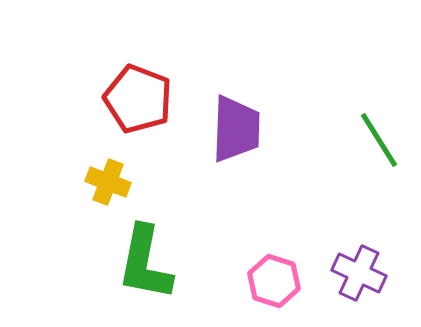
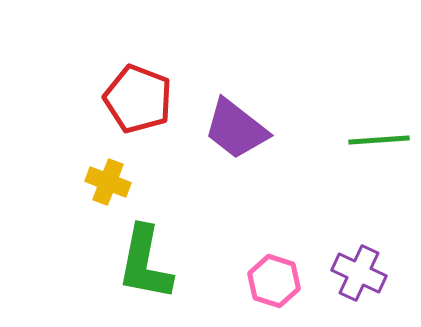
purple trapezoid: rotated 126 degrees clockwise
green line: rotated 62 degrees counterclockwise
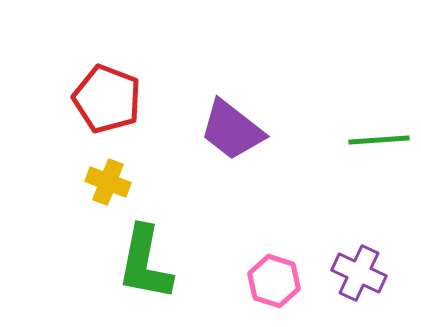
red pentagon: moved 31 px left
purple trapezoid: moved 4 px left, 1 px down
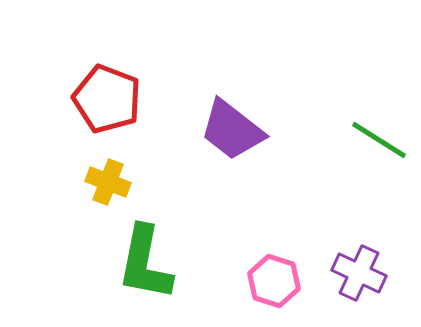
green line: rotated 36 degrees clockwise
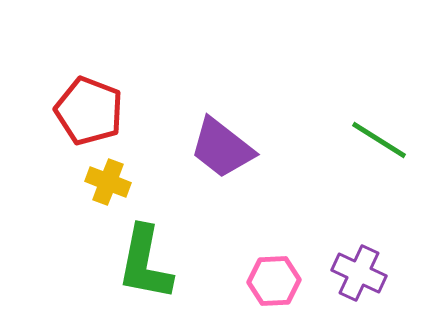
red pentagon: moved 18 px left, 12 px down
purple trapezoid: moved 10 px left, 18 px down
pink hexagon: rotated 21 degrees counterclockwise
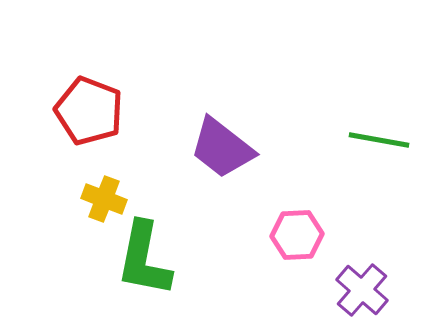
green line: rotated 22 degrees counterclockwise
yellow cross: moved 4 px left, 17 px down
green L-shape: moved 1 px left, 4 px up
purple cross: moved 3 px right, 17 px down; rotated 16 degrees clockwise
pink hexagon: moved 23 px right, 46 px up
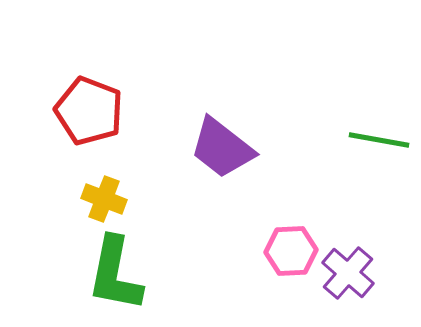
pink hexagon: moved 6 px left, 16 px down
green L-shape: moved 29 px left, 15 px down
purple cross: moved 14 px left, 17 px up
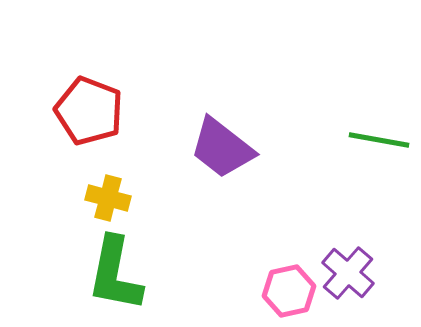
yellow cross: moved 4 px right, 1 px up; rotated 6 degrees counterclockwise
pink hexagon: moved 2 px left, 40 px down; rotated 9 degrees counterclockwise
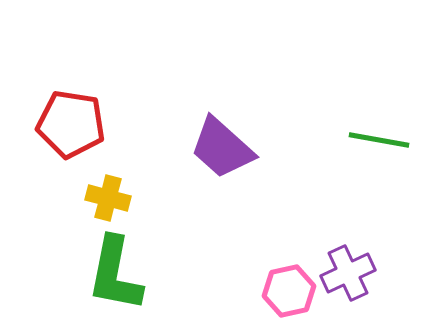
red pentagon: moved 18 px left, 13 px down; rotated 12 degrees counterclockwise
purple trapezoid: rotated 4 degrees clockwise
purple cross: rotated 24 degrees clockwise
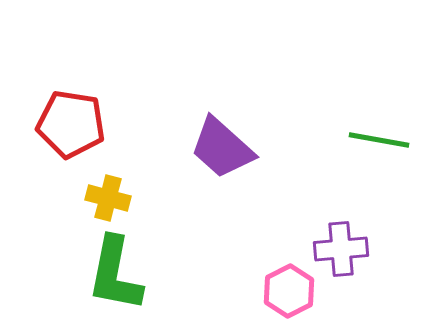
purple cross: moved 7 px left, 24 px up; rotated 20 degrees clockwise
pink hexagon: rotated 15 degrees counterclockwise
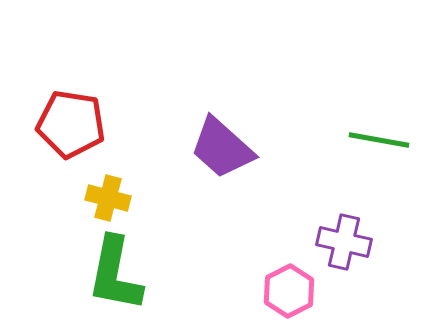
purple cross: moved 3 px right, 7 px up; rotated 18 degrees clockwise
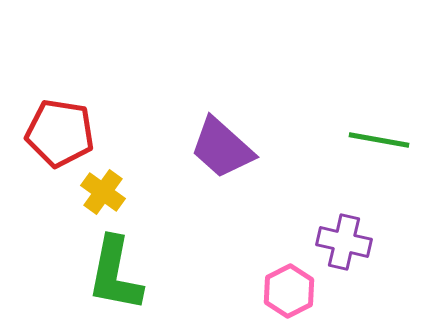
red pentagon: moved 11 px left, 9 px down
yellow cross: moved 5 px left, 6 px up; rotated 21 degrees clockwise
